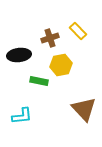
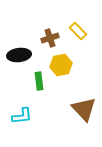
green rectangle: rotated 72 degrees clockwise
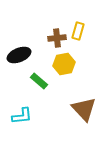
yellow rectangle: rotated 60 degrees clockwise
brown cross: moved 7 px right; rotated 12 degrees clockwise
black ellipse: rotated 15 degrees counterclockwise
yellow hexagon: moved 3 px right, 1 px up
green rectangle: rotated 42 degrees counterclockwise
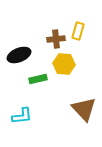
brown cross: moved 1 px left, 1 px down
yellow hexagon: rotated 15 degrees clockwise
green rectangle: moved 1 px left, 2 px up; rotated 54 degrees counterclockwise
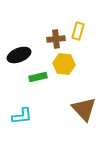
green rectangle: moved 2 px up
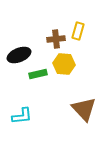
green rectangle: moved 3 px up
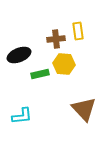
yellow rectangle: rotated 24 degrees counterclockwise
green rectangle: moved 2 px right
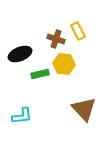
yellow rectangle: rotated 18 degrees counterclockwise
brown cross: rotated 24 degrees clockwise
black ellipse: moved 1 px right, 1 px up
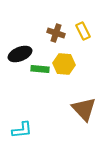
yellow rectangle: moved 5 px right
brown cross: moved 6 px up
green rectangle: moved 5 px up; rotated 18 degrees clockwise
cyan L-shape: moved 14 px down
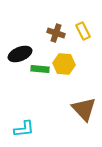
cyan L-shape: moved 2 px right, 1 px up
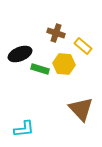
yellow rectangle: moved 15 px down; rotated 24 degrees counterclockwise
green rectangle: rotated 12 degrees clockwise
brown triangle: moved 3 px left
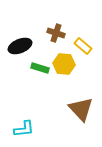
black ellipse: moved 8 px up
green rectangle: moved 1 px up
